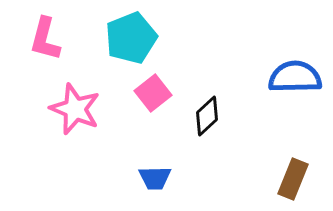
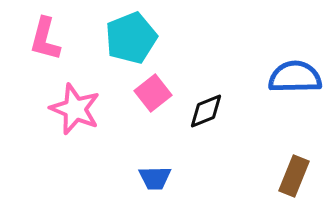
black diamond: moved 1 px left, 5 px up; rotated 21 degrees clockwise
brown rectangle: moved 1 px right, 3 px up
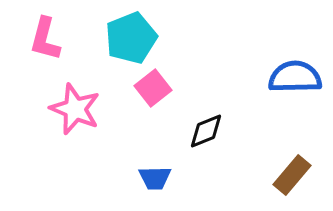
pink square: moved 5 px up
black diamond: moved 20 px down
brown rectangle: moved 2 px left, 1 px up; rotated 18 degrees clockwise
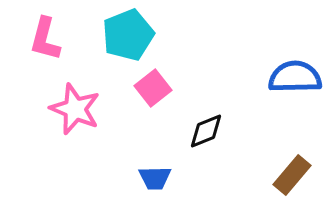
cyan pentagon: moved 3 px left, 3 px up
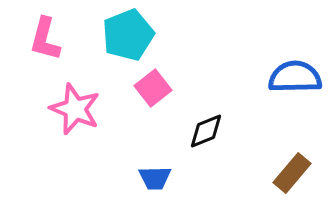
brown rectangle: moved 2 px up
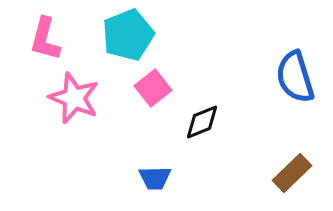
blue semicircle: rotated 106 degrees counterclockwise
pink star: moved 1 px left, 11 px up
black diamond: moved 4 px left, 9 px up
brown rectangle: rotated 6 degrees clockwise
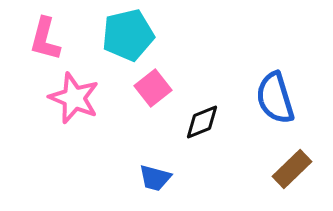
cyan pentagon: rotated 9 degrees clockwise
blue semicircle: moved 20 px left, 21 px down
brown rectangle: moved 4 px up
blue trapezoid: rotated 16 degrees clockwise
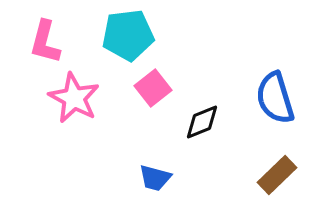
cyan pentagon: rotated 6 degrees clockwise
pink L-shape: moved 3 px down
pink star: rotated 6 degrees clockwise
brown rectangle: moved 15 px left, 6 px down
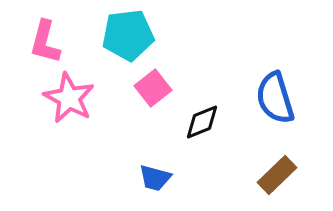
pink star: moved 5 px left
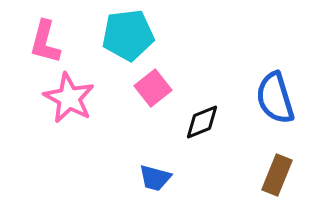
brown rectangle: rotated 24 degrees counterclockwise
